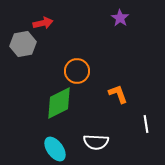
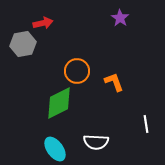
orange L-shape: moved 4 px left, 12 px up
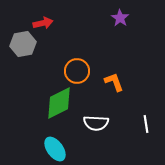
white semicircle: moved 19 px up
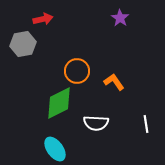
red arrow: moved 4 px up
orange L-shape: rotated 15 degrees counterclockwise
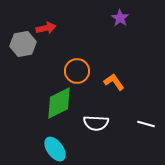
red arrow: moved 3 px right, 9 px down
white line: rotated 66 degrees counterclockwise
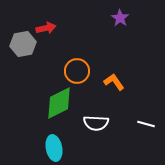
cyan ellipse: moved 1 px left, 1 px up; rotated 25 degrees clockwise
